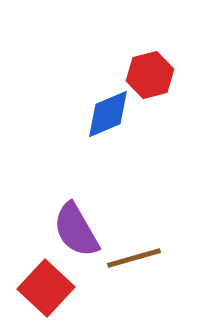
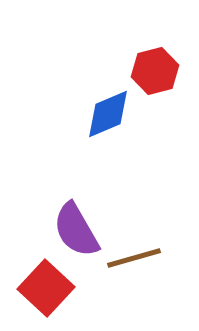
red hexagon: moved 5 px right, 4 px up
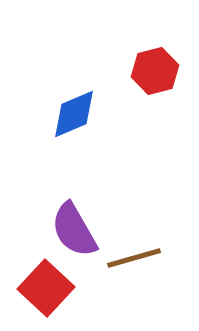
blue diamond: moved 34 px left
purple semicircle: moved 2 px left
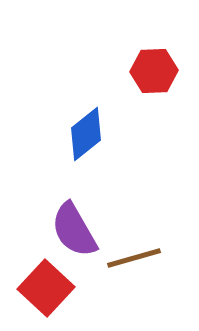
red hexagon: moved 1 px left; rotated 12 degrees clockwise
blue diamond: moved 12 px right, 20 px down; rotated 16 degrees counterclockwise
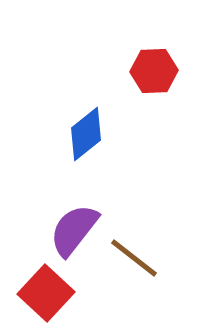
purple semicircle: rotated 68 degrees clockwise
brown line: rotated 54 degrees clockwise
red square: moved 5 px down
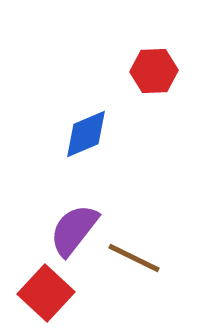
blue diamond: rotated 16 degrees clockwise
brown line: rotated 12 degrees counterclockwise
